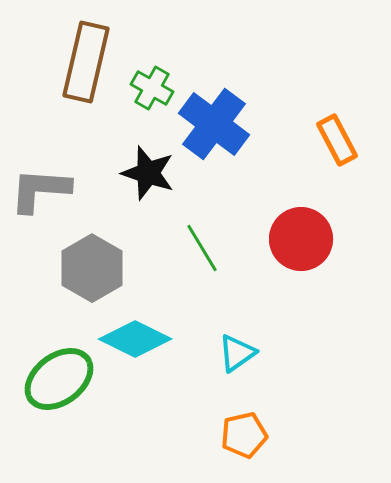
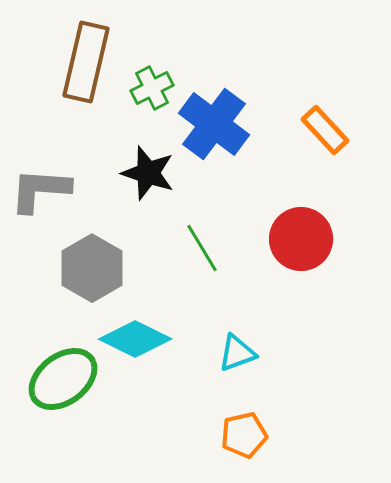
green cross: rotated 33 degrees clockwise
orange rectangle: moved 12 px left, 10 px up; rotated 15 degrees counterclockwise
cyan triangle: rotated 15 degrees clockwise
green ellipse: moved 4 px right
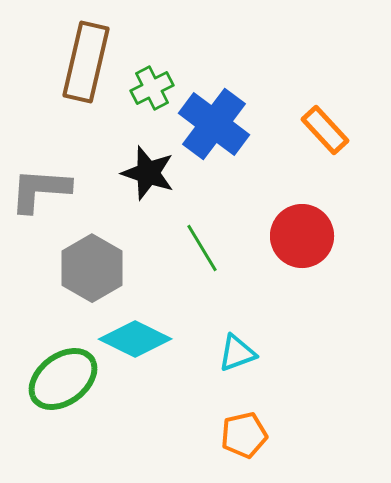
red circle: moved 1 px right, 3 px up
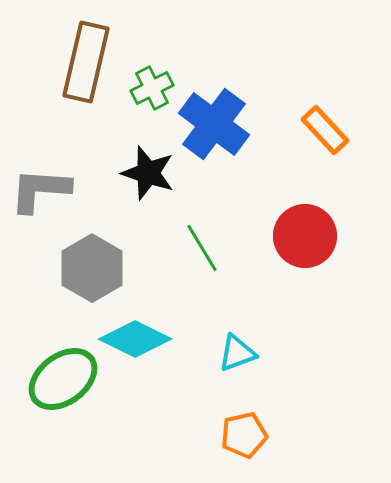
red circle: moved 3 px right
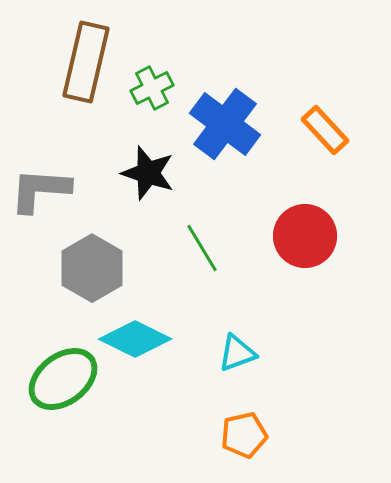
blue cross: moved 11 px right
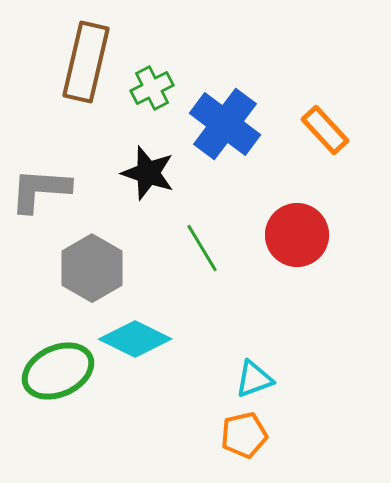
red circle: moved 8 px left, 1 px up
cyan triangle: moved 17 px right, 26 px down
green ellipse: moved 5 px left, 8 px up; rotated 12 degrees clockwise
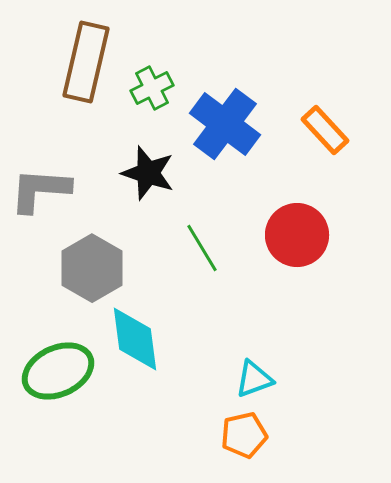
cyan diamond: rotated 56 degrees clockwise
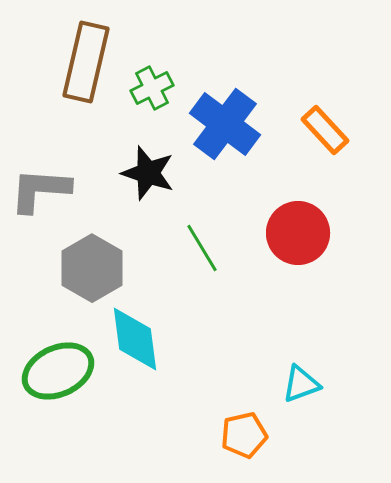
red circle: moved 1 px right, 2 px up
cyan triangle: moved 47 px right, 5 px down
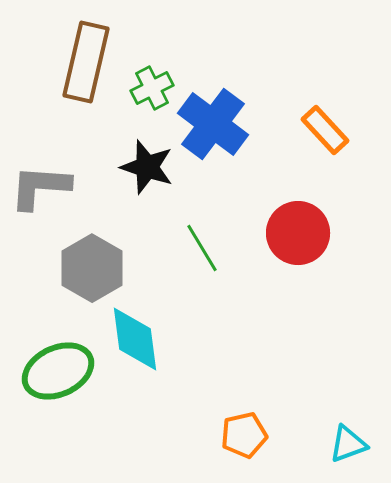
blue cross: moved 12 px left
black star: moved 1 px left, 6 px up
gray L-shape: moved 3 px up
cyan triangle: moved 47 px right, 60 px down
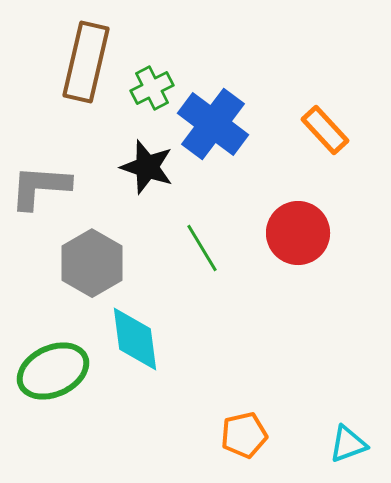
gray hexagon: moved 5 px up
green ellipse: moved 5 px left
